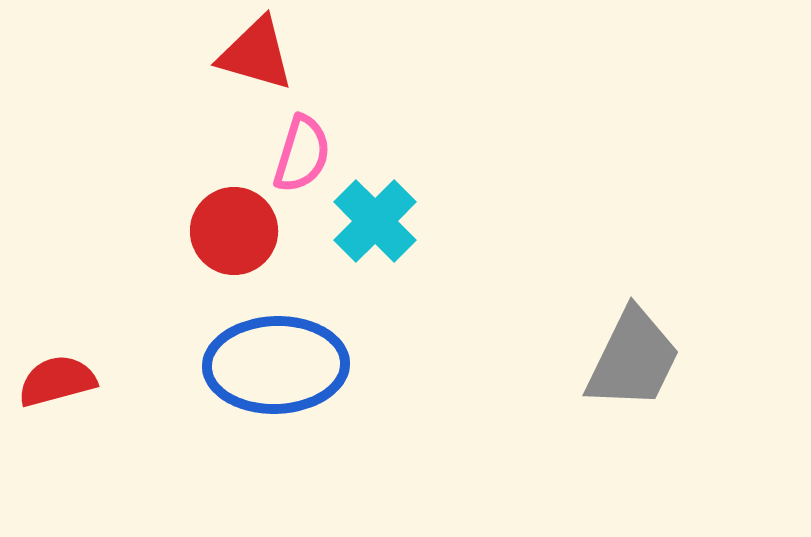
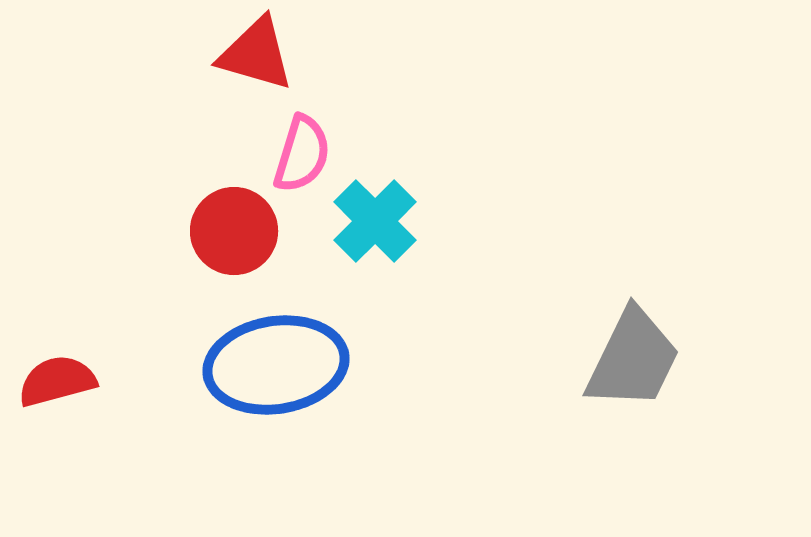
blue ellipse: rotated 7 degrees counterclockwise
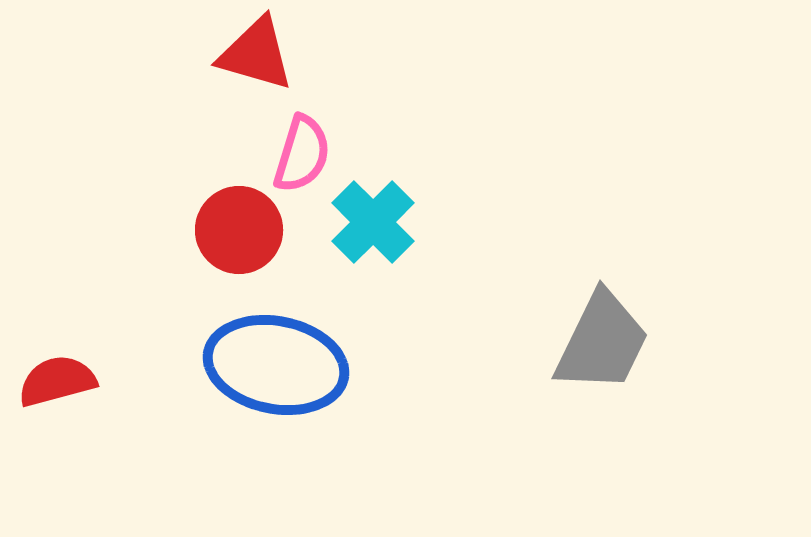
cyan cross: moved 2 px left, 1 px down
red circle: moved 5 px right, 1 px up
gray trapezoid: moved 31 px left, 17 px up
blue ellipse: rotated 20 degrees clockwise
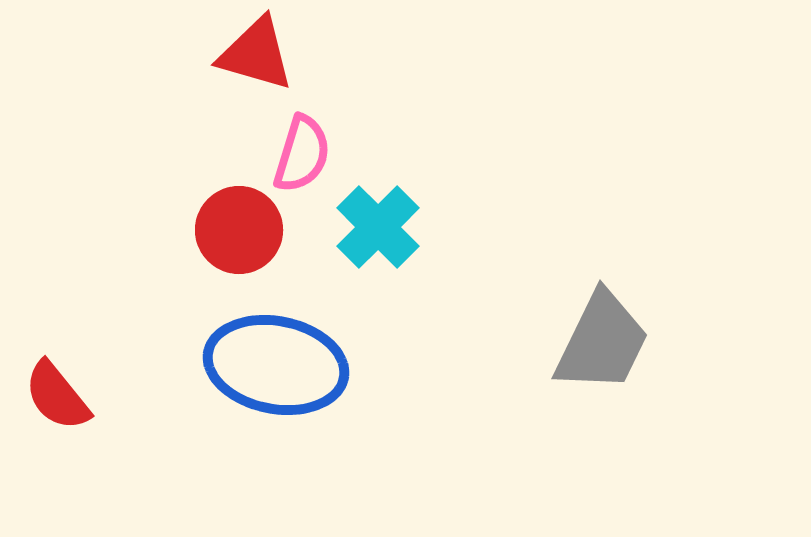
cyan cross: moved 5 px right, 5 px down
red semicircle: moved 15 px down; rotated 114 degrees counterclockwise
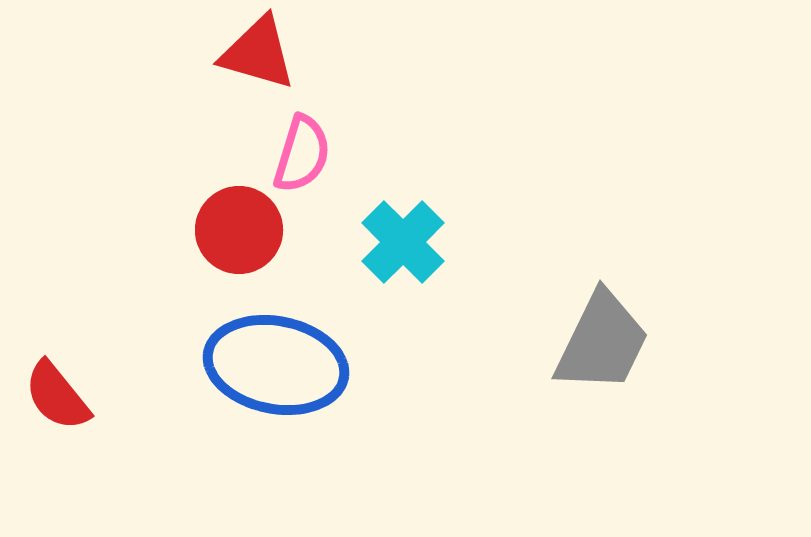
red triangle: moved 2 px right, 1 px up
cyan cross: moved 25 px right, 15 px down
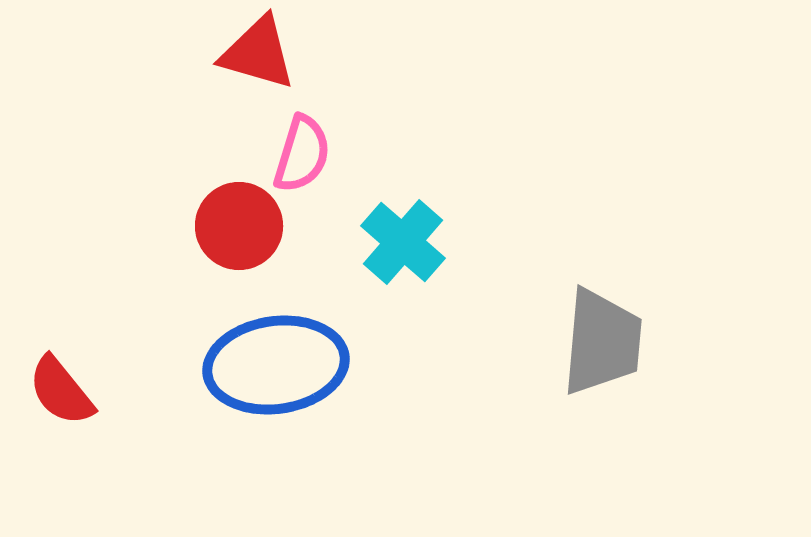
red circle: moved 4 px up
cyan cross: rotated 4 degrees counterclockwise
gray trapezoid: rotated 21 degrees counterclockwise
blue ellipse: rotated 19 degrees counterclockwise
red semicircle: moved 4 px right, 5 px up
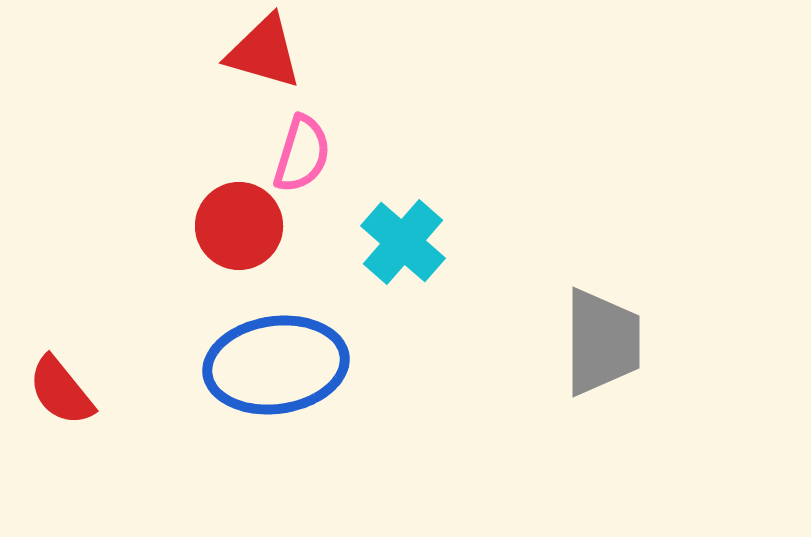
red triangle: moved 6 px right, 1 px up
gray trapezoid: rotated 5 degrees counterclockwise
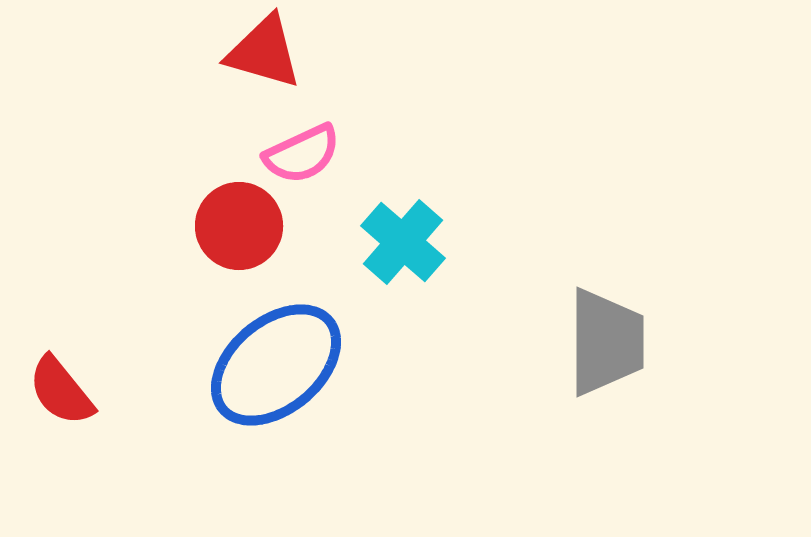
pink semicircle: rotated 48 degrees clockwise
gray trapezoid: moved 4 px right
blue ellipse: rotated 32 degrees counterclockwise
